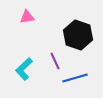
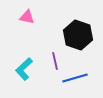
pink triangle: rotated 21 degrees clockwise
purple line: rotated 12 degrees clockwise
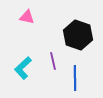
purple line: moved 2 px left
cyan L-shape: moved 1 px left, 1 px up
blue line: rotated 75 degrees counterclockwise
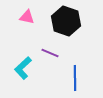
black hexagon: moved 12 px left, 14 px up
purple line: moved 3 px left, 8 px up; rotated 54 degrees counterclockwise
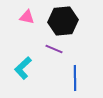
black hexagon: moved 3 px left; rotated 24 degrees counterclockwise
purple line: moved 4 px right, 4 px up
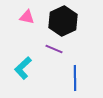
black hexagon: rotated 20 degrees counterclockwise
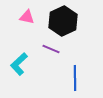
purple line: moved 3 px left
cyan L-shape: moved 4 px left, 4 px up
